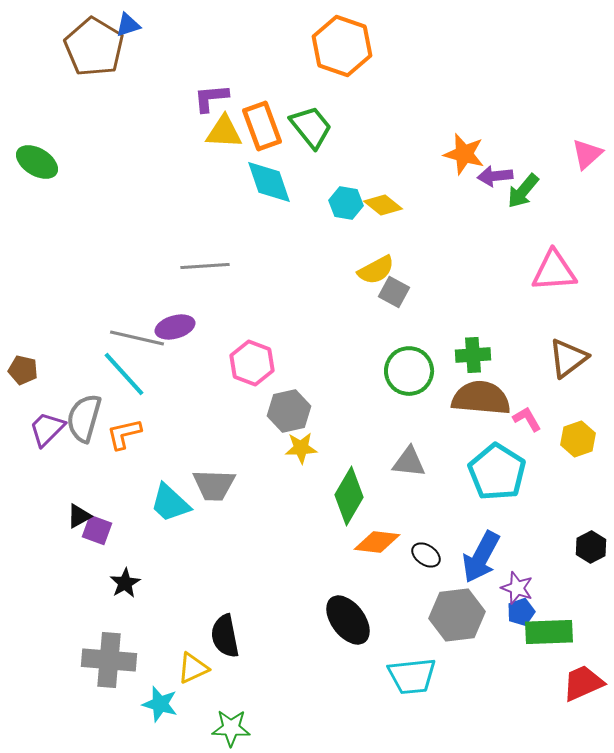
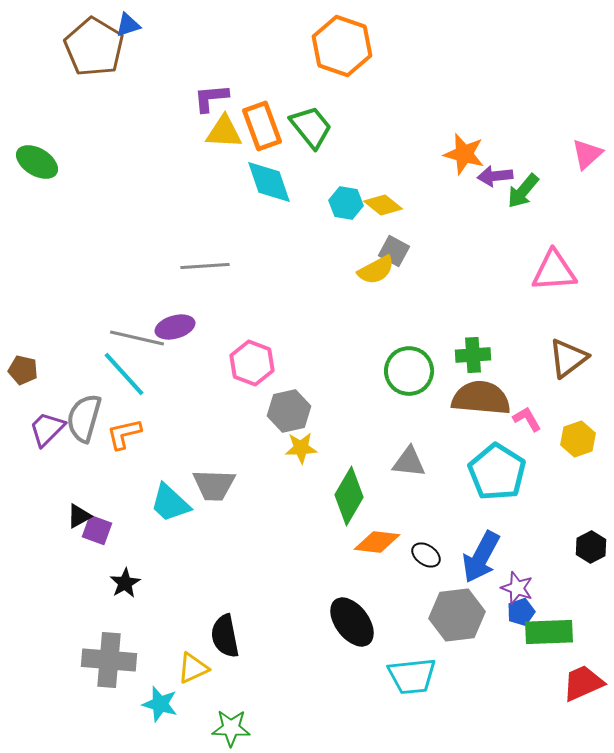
gray square at (394, 292): moved 41 px up
black ellipse at (348, 620): moved 4 px right, 2 px down
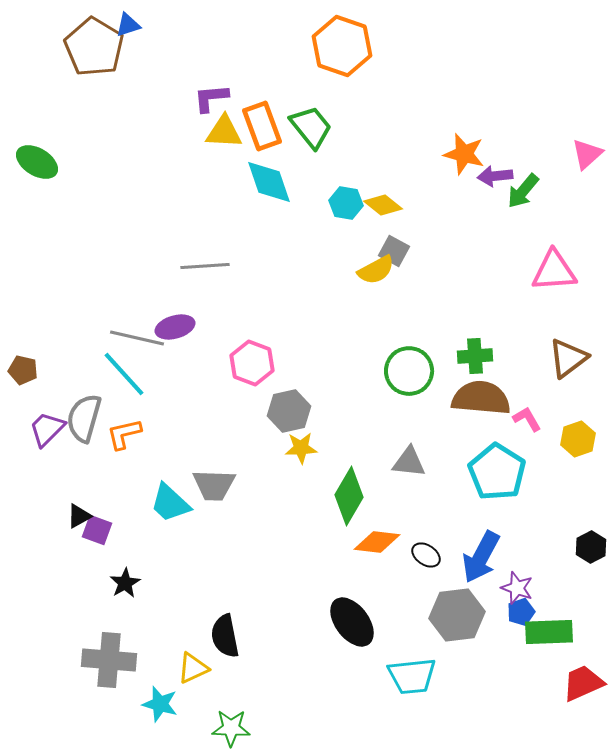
green cross at (473, 355): moved 2 px right, 1 px down
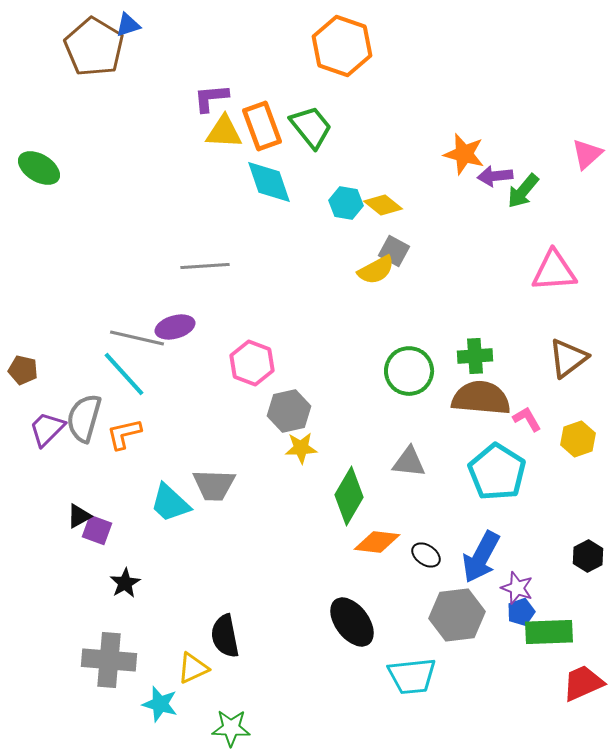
green ellipse at (37, 162): moved 2 px right, 6 px down
black hexagon at (591, 547): moved 3 px left, 9 px down
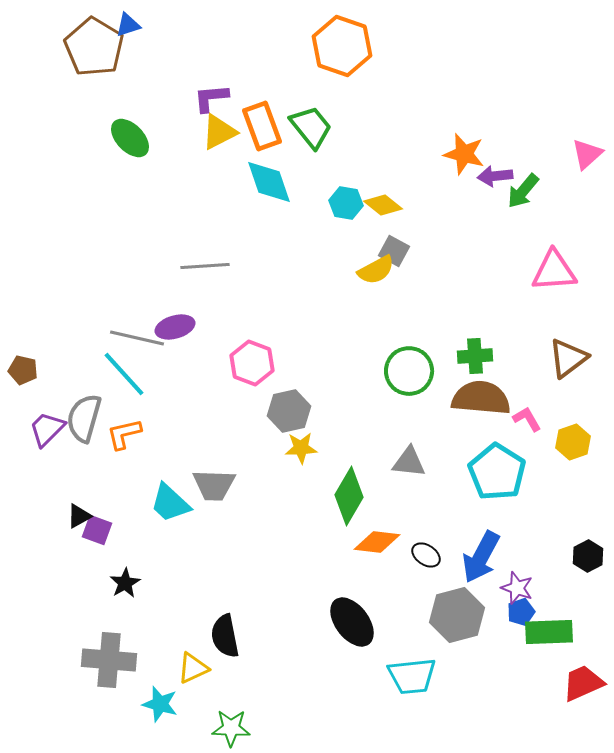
yellow triangle at (224, 132): moved 5 px left; rotated 30 degrees counterclockwise
green ellipse at (39, 168): moved 91 px right, 30 px up; rotated 15 degrees clockwise
yellow hexagon at (578, 439): moved 5 px left, 3 px down
gray hexagon at (457, 615): rotated 8 degrees counterclockwise
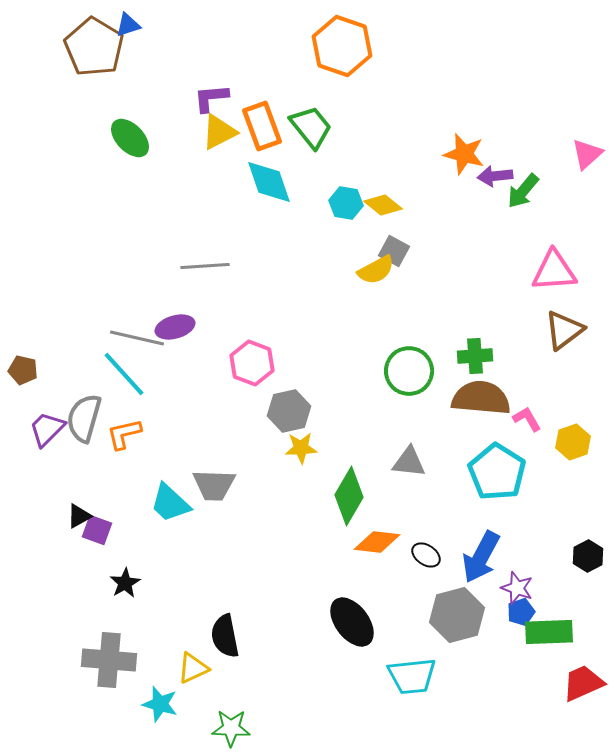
brown triangle at (568, 358): moved 4 px left, 28 px up
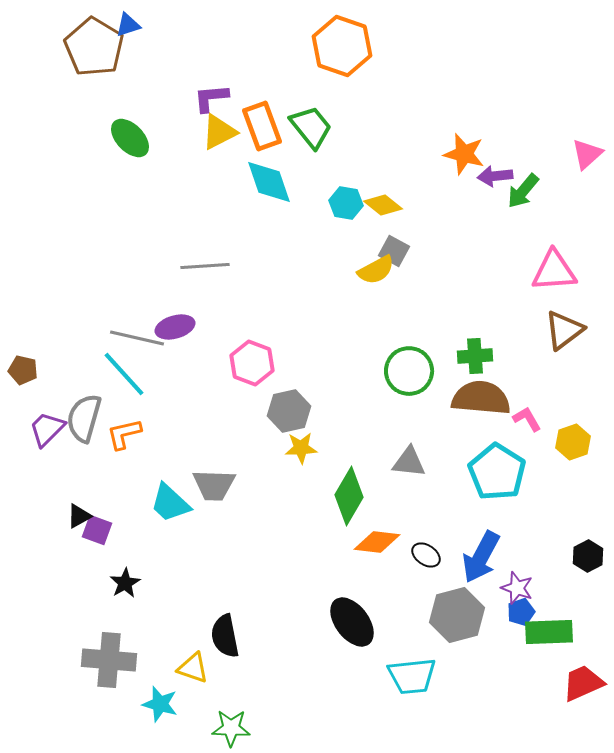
yellow triangle at (193, 668): rotated 44 degrees clockwise
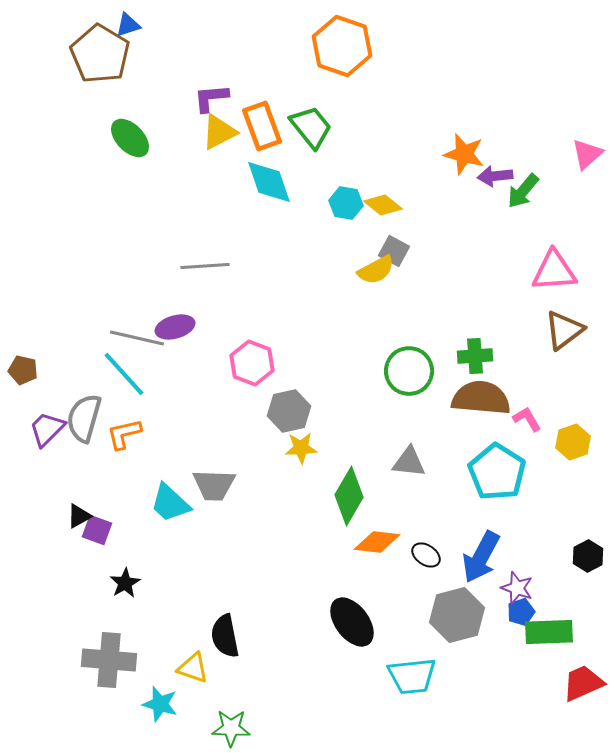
brown pentagon at (94, 47): moved 6 px right, 7 px down
